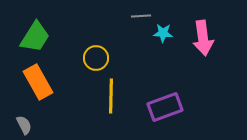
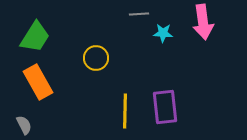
gray line: moved 2 px left, 2 px up
pink arrow: moved 16 px up
yellow line: moved 14 px right, 15 px down
purple rectangle: rotated 76 degrees counterclockwise
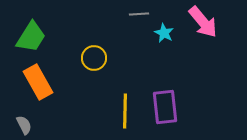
pink arrow: rotated 32 degrees counterclockwise
cyan star: moved 1 px right; rotated 24 degrees clockwise
green trapezoid: moved 4 px left
yellow circle: moved 2 px left
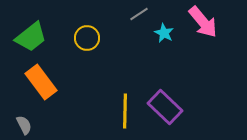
gray line: rotated 30 degrees counterclockwise
green trapezoid: rotated 20 degrees clockwise
yellow circle: moved 7 px left, 20 px up
orange rectangle: moved 3 px right; rotated 8 degrees counterclockwise
purple rectangle: rotated 40 degrees counterclockwise
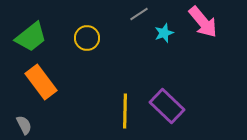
cyan star: rotated 24 degrees clockwise
purple rectangle: moved 2 px right, 1 px up
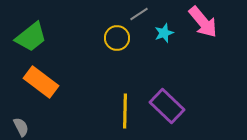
yellow circle: moved 30 px right
orange rectangle: rotated 16 degrees counterclockwise
gray semicircle: moved 3 px left, 2 px down
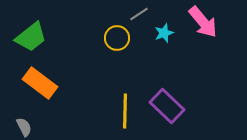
orange rectangle: moved 1 px left, 1 px down
gray semicircle: moved 3 px right
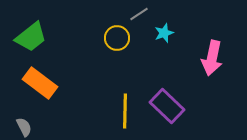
pink arrow: moved 9 px right, 36 px down; rotated 52 degrees clockwise
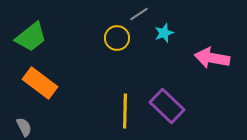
pink arrow: rotated 88 degrees clockwise
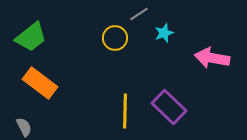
yellow circle: moved 2 px left
purple rectangle: moved 2 px right, 1 px down
